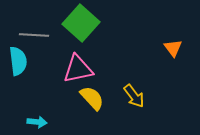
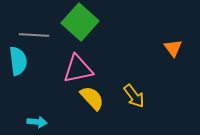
green square: moved 1 px left, 1 px up
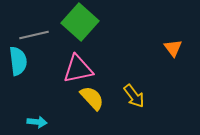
gray line: rotated 16 degrees counterclockwise
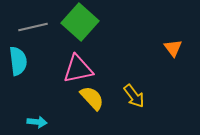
gray line: moved 1 px left, 8 px up
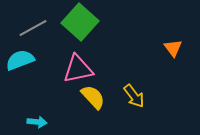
gray line: moved 1 px down; rotated 16 degrees counterclockwise
cyan semicircle: moved 2 px right, 1 px up; rotated 104 degrees counterclockwise
yellow semicircle: moved 1 px right, 1 px up
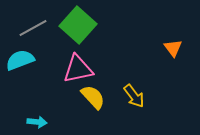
green square: moved 2 px left, 3 px down
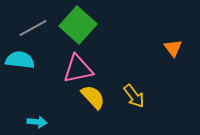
cyan semicircle: rotated 28 degrees clockwise
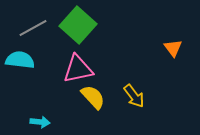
cyan arrow: moved 3 px right
